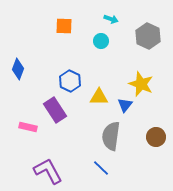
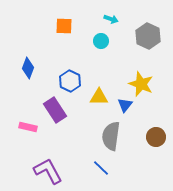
blue diamond: moved 10 px right, 1 px up
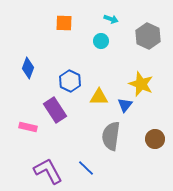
orange square: moved 3 px up
brown circle: moved 1 px left, 2 px down
blue line: moved 15 px left
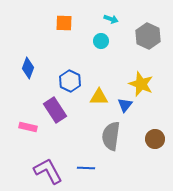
blue line: rotated 42 degrees counterclockwise
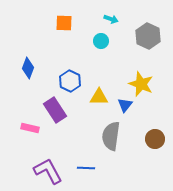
pink rectangle: moved 2 px right, 1 px down
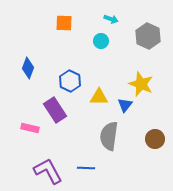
gray semicircle: moved 2 px left
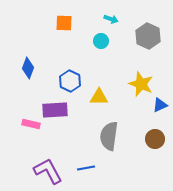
blue triangle: moved 35 px right; rotated 28 degrees clockwise
purple rectangle: rotated 60 degrees counterclockwise
pink rectangle: moved 1 px right, 4 px up
blue line: rotated 12 degrees counterclockwise
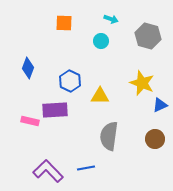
gray hexagon: rotated 10 degrees counterclockwise
yellow star: moved 1 px right, 1 px up
yellow triangle: moved 1 px right, 1 px up
pink rectangle: moved 1 px left, 3 px up
purple L-shape: rotated 16 degrees counterclockwise
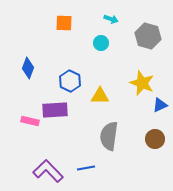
cyan circle: moved 2 px down
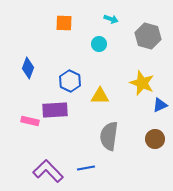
cyan circle: moved 2 px left, 1 px down
